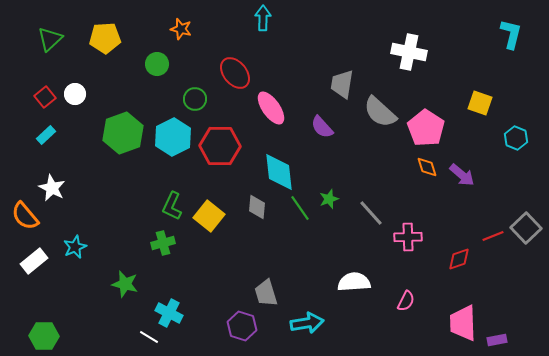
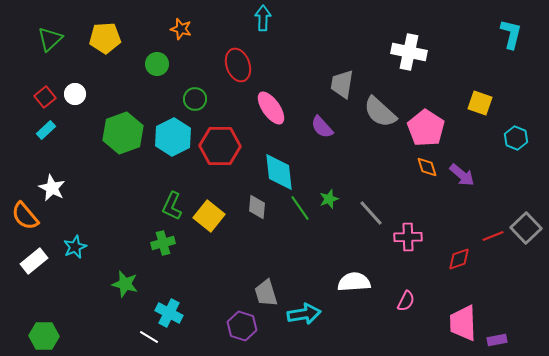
red ellipse at (235, 73): moved 3 px right, 8 px up; rotated 20 degrees clockwise
cyan rectangle at (46, 135): moved 5 px up
cyan arrow at (307, 323): moved 3 px left, 9 px up
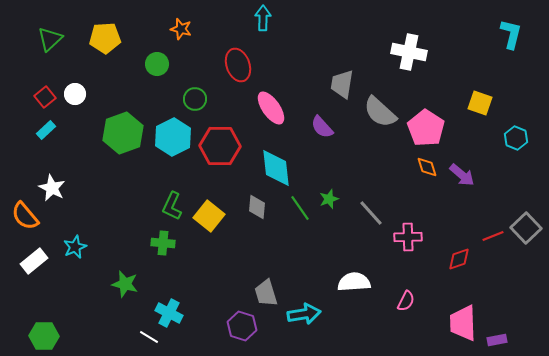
cyan diamond at (279, 172): moved 3 px left, 4 px up
green cross at (163, 243): rotated 20 degrees clockwise
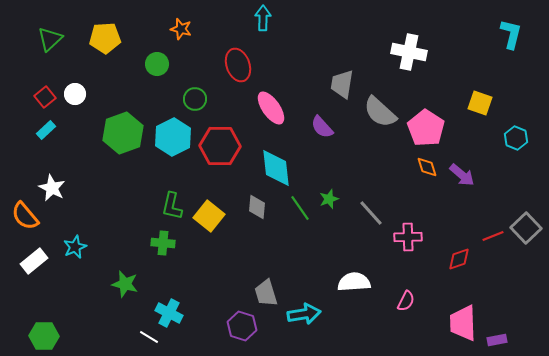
green L-shape at (172, 206): rotated 12 degrees counterclockwise
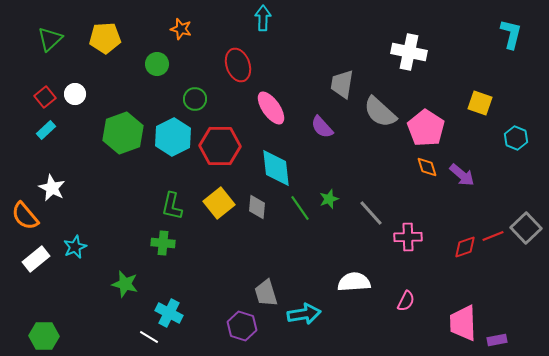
yellow square at (209, 216): moved 10 px right, 13 px up; rotated 12 degrees clockwise
red diamond at (459, 259): moved 6 px right, 12 px up
white rectangle at (34, 261): moved 2 px right, 2 px up
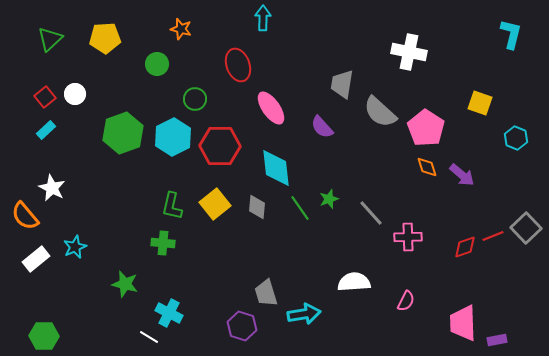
yellow square at (219, 203): moved 4 px left, 1 px down
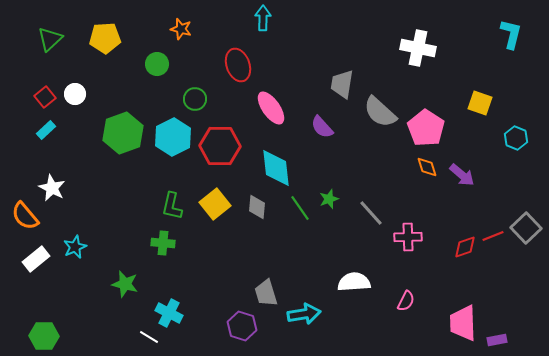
white cross at (409, 52): moved 9 px right, 4 px up
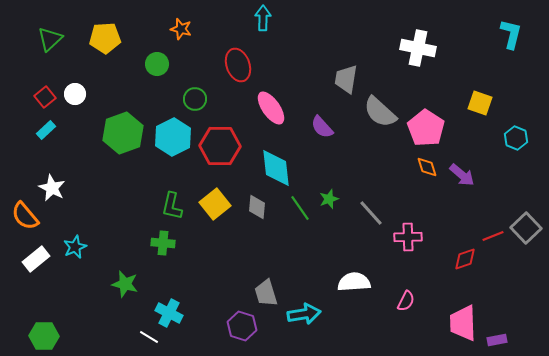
gray trapezoid at (342, 84): moved 4 px right, 5 px up
red diamond at (465, 247): moved 12 px down
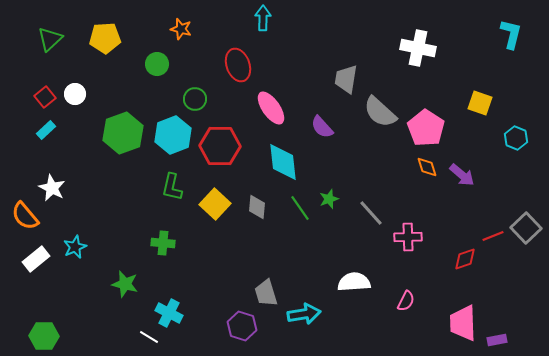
cyan hexagon at (173, 137): moved 2 px up; rotated 6 degrees clockwise
cyan diamond at (276, 168): moved 7 px right, 6 px up
yellow square at (215, 204): rotated 8 degrees counterclockwise
green L-shape at (172, 206): moved 19 px up
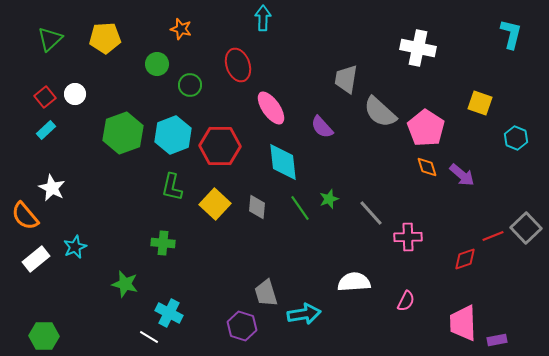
green circle at (195, 99): moved 5 px left, 14 px up
